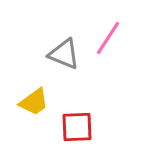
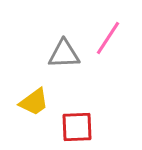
gray triangle: rotated 24 degrees counterclockwise
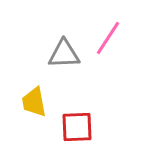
yellow trapezoid: rotated 116 degrees clockwise
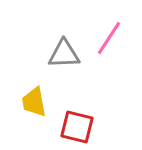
pink line: moved 1 px right
red square: rotated 16 degrees clockwise
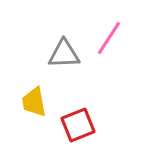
red square: moved 1 px right, 2 px up; rotated 36 degrees counterclockwise
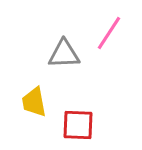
pink line: moved 5 px up
red square: rotated 24 degrees clockwise
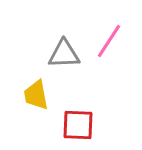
pink line: moved 8 px down
yellow trapezoid: moved 2 px right, 7 px up
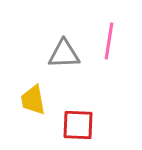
pink line: rotated 24 degrees counterclockwise
yellow trapezoid: moved 3 px left, 5 px down
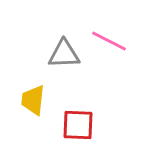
pink line: rotated 72 degrees counterclockwise
yellow trapezoid: rotated 16 degrees clockwise
